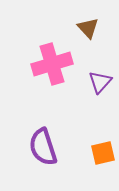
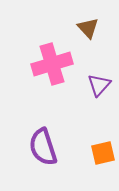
purple triangle: moved 1 px left, 3 px down
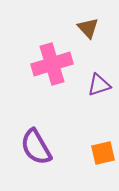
purple triangle: rotated 30 degrees clockwise
purple semicircle: moved 7 px left; rotated 12 degrees counterclockwise
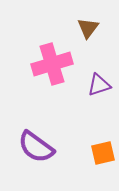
brown triangle: rotated 20 degrees clockwise
purple semicircle: rotated 24 degrees counterclockwise
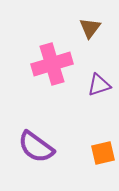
brown triangle: moved 2 px right
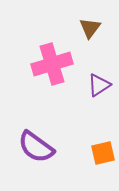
purple triangle: rotated 15 degrees counterclockwise
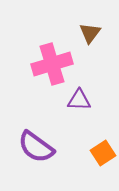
brown triangle: moved 5 px down
purple triangle: moved 20 px left, 15 px down; rotated 35 degrees clockwise
orange square: rotated 20 degrees counterclockwise
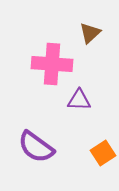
brown triangle: rotated 10 degrees clockwise
pink cross: rotated 21 degrees clockwise
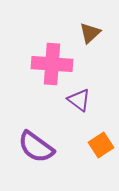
purple triangle: rotated 35 degrees clockwise
orange square: moved 2 px left, 8 px up
